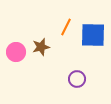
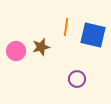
orange line: rotated 18 degrees counterclockwise
blue square: rotated 12 degrees clockwise
pink circle: moved 1 px up
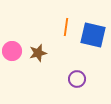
brown star: moved 3 px left, 6 px down
pink circle: moved 4 px left
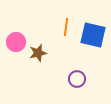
pink circle: moved 4 px right, 9 px up
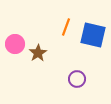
orange line: rotated 12 degrees clockwise
pink circle: moved 1 px left, 2 px down
brown star: rotated 18 degrees counterclockwise
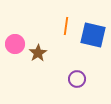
orange line: moved 1 px up; rotated 12 degrees counterclockwise
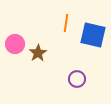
orange line: moved 3 px up
